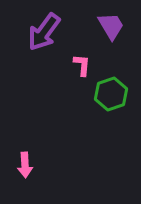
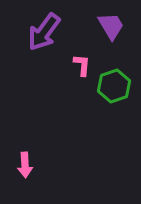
green hexagon: moved 3 px right, 8 px up
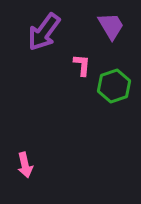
pink arrow: rotated 10 degrees counterclockwise
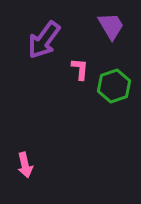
purple arrow: moved 8 px down
pink L-shape: moved 2 px left, 4 px down
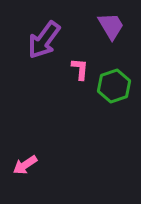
pink arrow: rotated 70 degrees clockwise
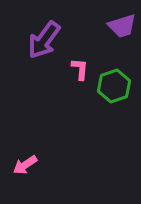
purple trapezoid: moved 11 px right; rotated 104 degrees clockwise
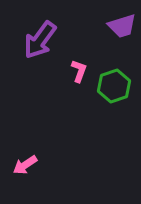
purple arrow: moved 4 px left
pink L-shape: moved 1 px left, 2 px down; rotated 15 degrees clockwise
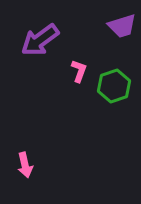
purple arrow: rotated 18 degrees clockwise
pink arrow: rotated 70 degrees counterclockwise
